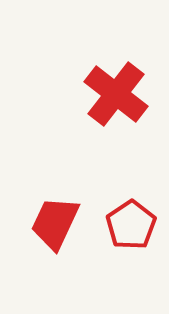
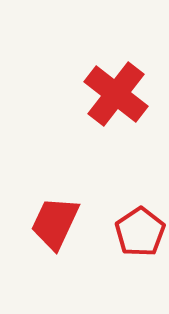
red pentagon: moved 9 px right, 7 px down
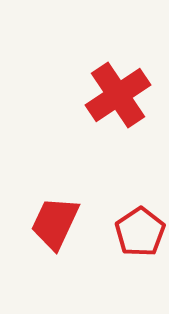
red cross: moved 2 px right, 1 px down; rotated 18 degrees clockwise
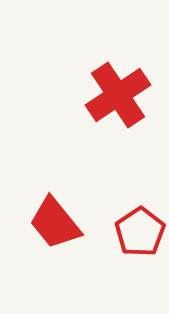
red trapezoid: rotated 64 degrees counterclockwise
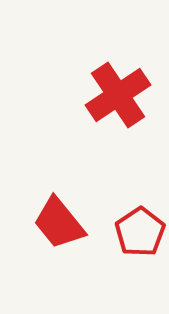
red trapezoid: moved 4 px right
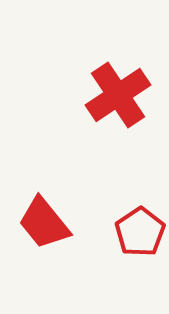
red trapezoid: moved 15 px left
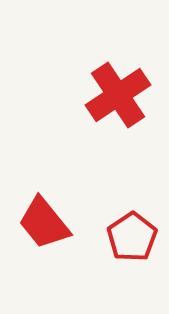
red pentagon: moved 8 px left, 5 px down
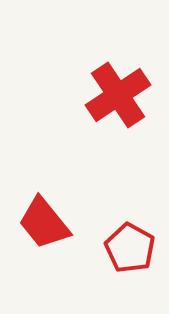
red pentagon: moved 2 px left, 11 px down; rotated 9 degrees counterclockwise
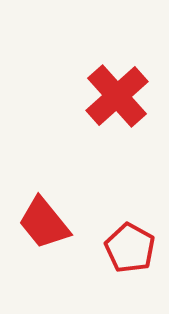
red cross: moved 1 px left, 1 px down; rotated 8 degrees counterclockwise
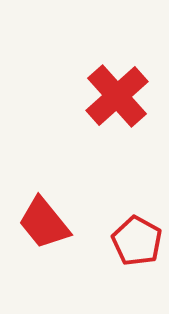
red pentagon: moved 7 px right, 7 px up
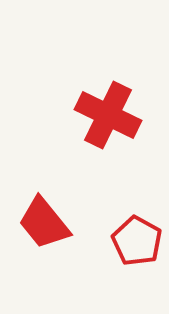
red cross: moved 9 px left, 19 px down; rotated 22 degrees counterclockwise
